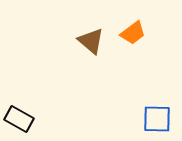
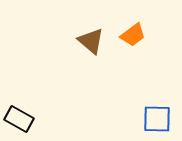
orange trapezoid: moved 2 px down
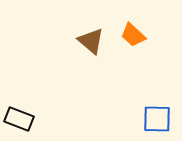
orange trapezoid: rotated 80 degrees clockwise
black rectangle: rotated 8 degrees counterclockwise
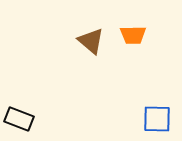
orange trapezoid: rotated 44 degrees counterclockwise
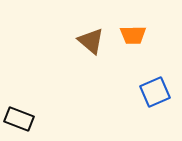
blue square: moved 2 px left, 27 px up; rotated 24 degrees counterclockwise
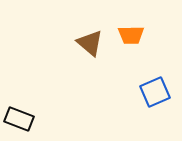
orange trapezoid: moved 2 px left
brown triangle: moved 1 px left, 2 px down
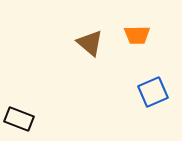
orange trapezoid: moved 6 px right
blue square: moved 2 px left
